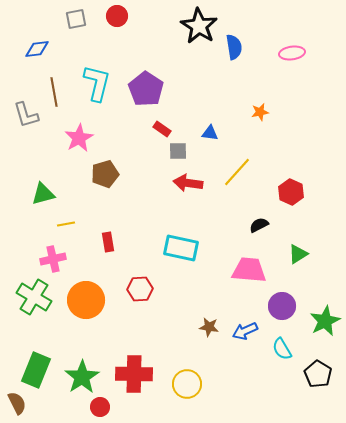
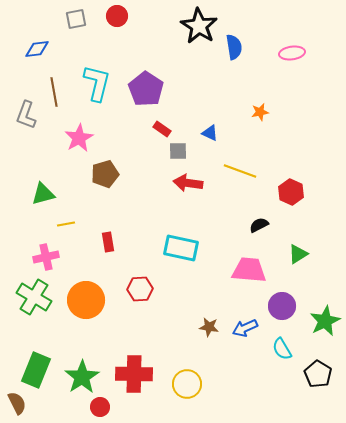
gray L-shape at (26, 115): rotated 36 degrees clockwise
blue triangle at (210, 133): rotated 18 degrees clockwise
yellow line at (237, 172): moved 3 px right, 1 px up; rotated 68 degrees clockwise
pink cross at (53, 259): moved 7 px left, 2 px up
blue arrow at (245, 331): moved 3 px up
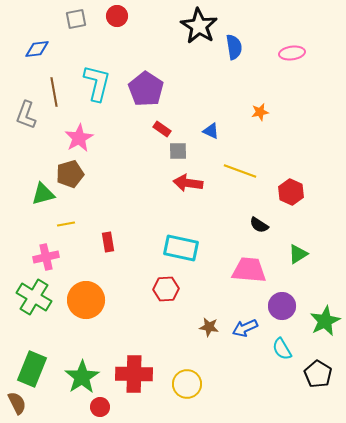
blue triangle at (210, 133): moved 1 px right, 2 px up
brown pentagon at (105, 174): moved 35 px left
black semicircle at (259, 225): rotated 120 degrees counterclockwise
red hexagon at (140, 289): moved 26 px right
green rectangle at (36, 370): moved 4 px left, 1 px up
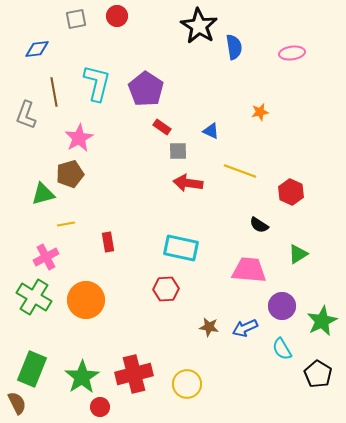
red rectangle at (162, 129): moved 2 px up
pink cross at (46, 257): rotated 15 degrees counterclockwise
green star at (325, 321): moved 3 px left
red cross at (134, 374): rotated 15 degrees counterclockwise
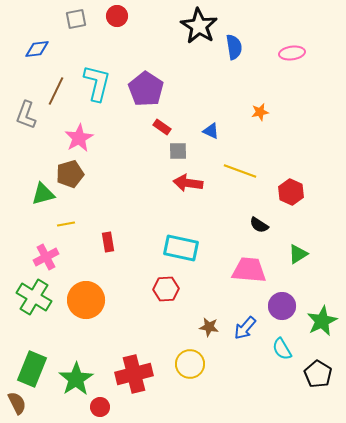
brown line at (54, 92): moved 2 px right, 1 px up; rotated 36 degrees clockwise
blue arrow at (245, 328): rotated 25 degrees counterclockwise
green star at (82, 377): moved 6 px left, 2 px down
yellow circle at (187, 384): moved 3 px right, 20 px up
